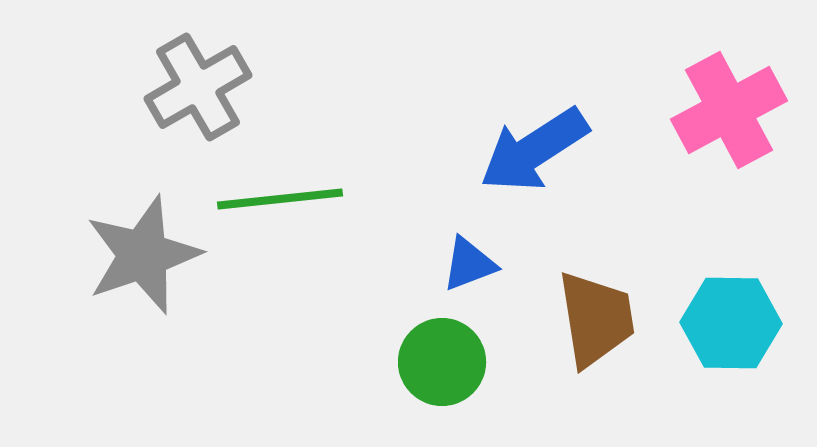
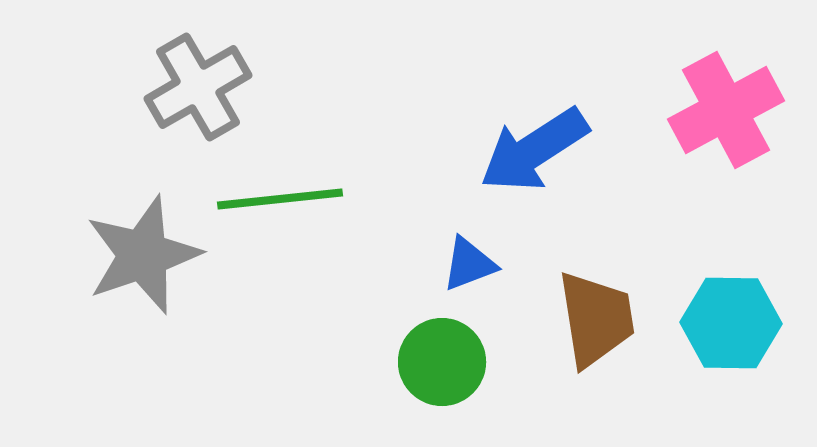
pink cross: moved 3 px left
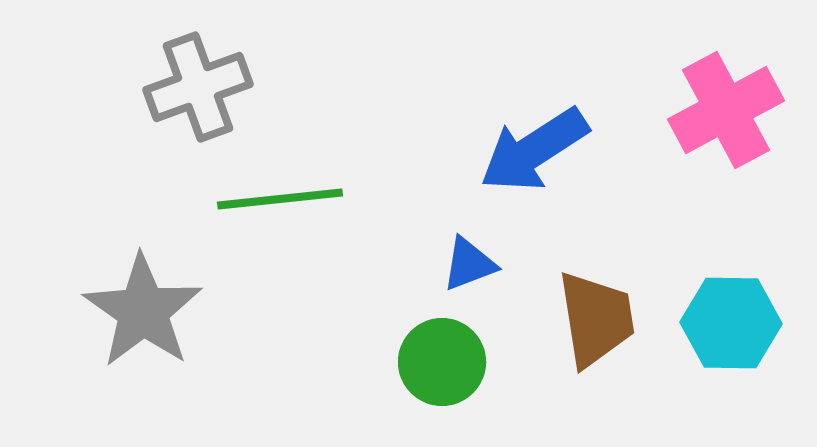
gray cross: rotated 10 degrees clockwise
gray star: moved 56 px down; rotated 18 degrees counterclockwise
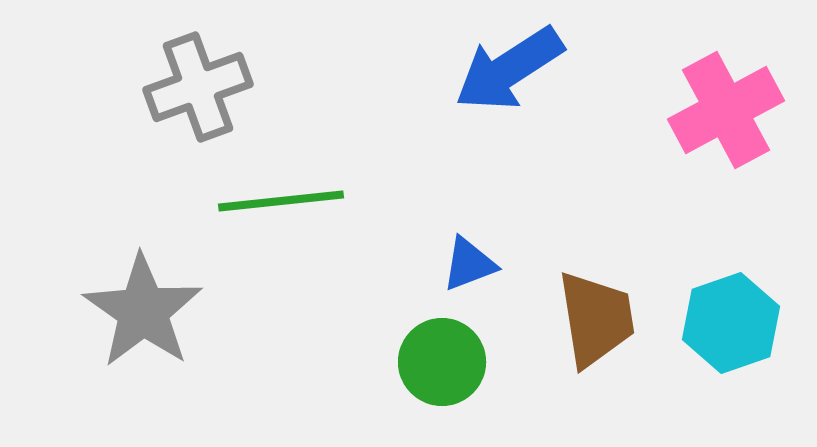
blue arrow: moved 25 px left, 81 px up
green line: moved 1 px right, 2 px down
cyan hexagon: rotated 20 degrees counterclockwise
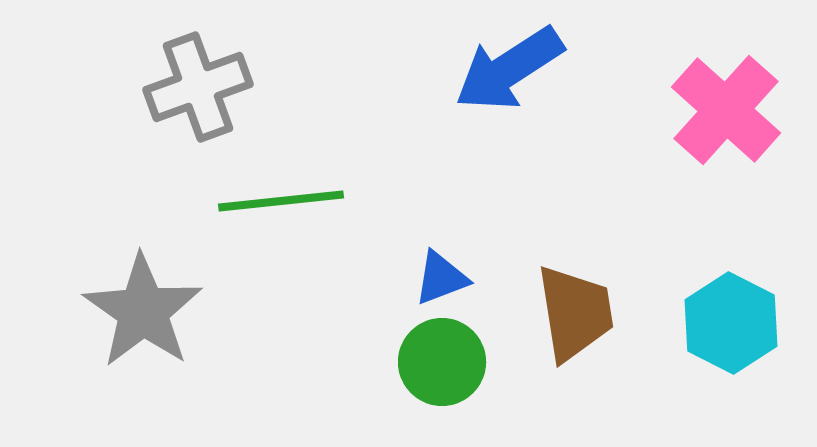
pink cross: rotated 20 degrees counterclockwise
blue triangle: moved 28 px left, 14 px down
brown trapezoid: moved 21 px left, 6 px up
cyan hexagon: rotated 14 degrees counterclockwise
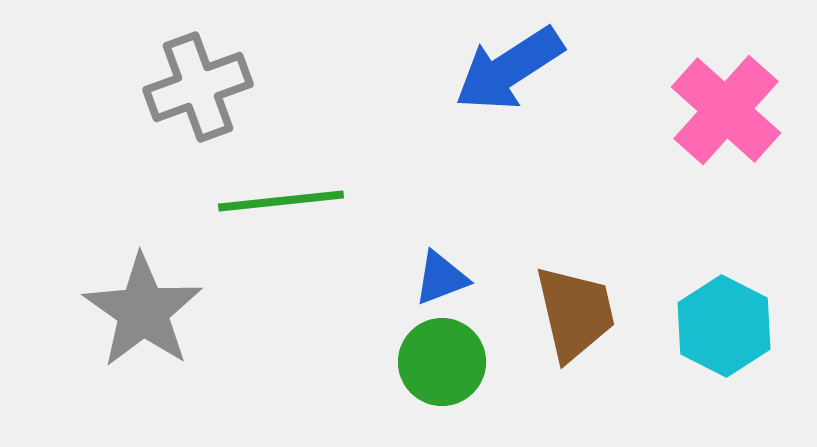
brown trapezoid: rotated 4 degrees counterclockwise
cyan hexagon: moved 7 px left, 3 px down
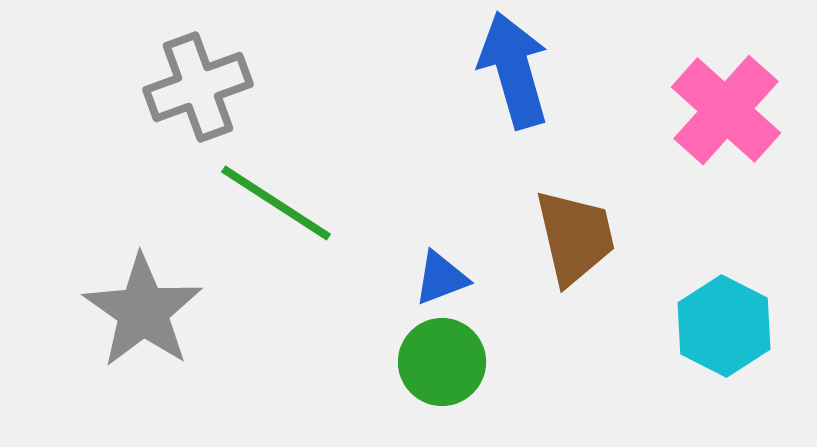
blue arrow: moved 5 px right, 1 px down; rotated 107 degrees clockwise
green line: moved 5 px left, 2 px down; rotated 39 degrees clockwise
brown trapezoid: moved 76 px up
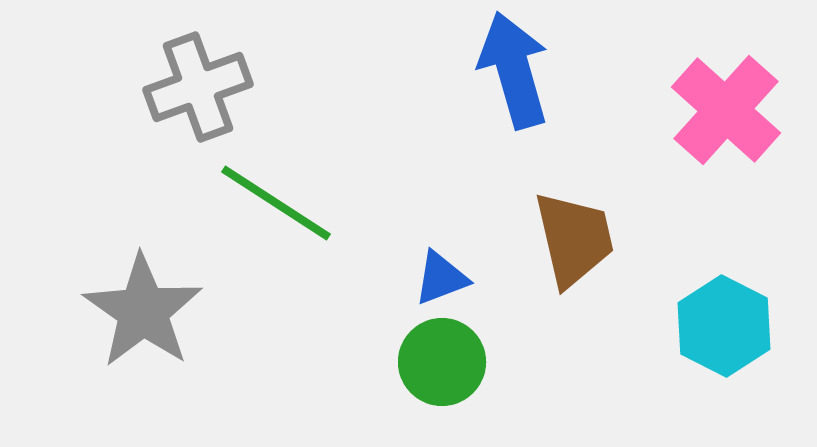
brown trapezoid: moved 1 px left, 2 px down
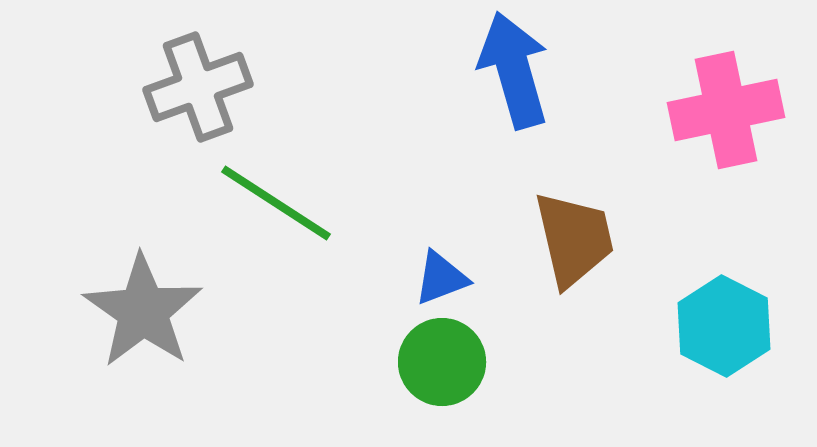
pink cross: rotated 36 degrees clockwise
